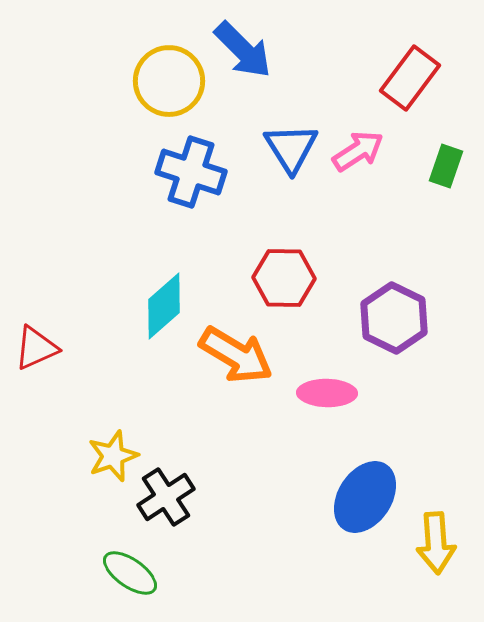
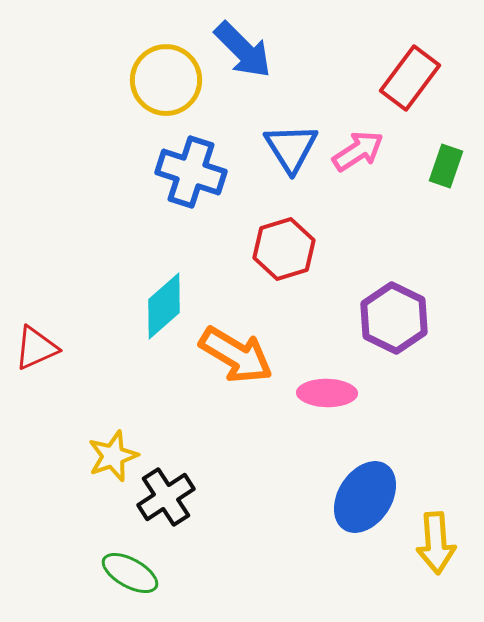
yellow circle: moved 3 px left, 1 px up
red hexagon: moved 29 px up; rotated 18 degrees counterclockwise
green ellipse: rotated 6 degrees counterclockwise
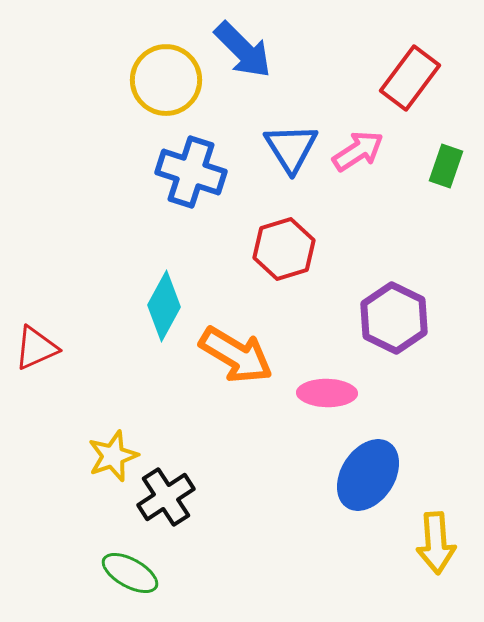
cyan diamond: rotated 20 degrees counterclockwise
blue ellipse: moved 3 px right, 22 px up
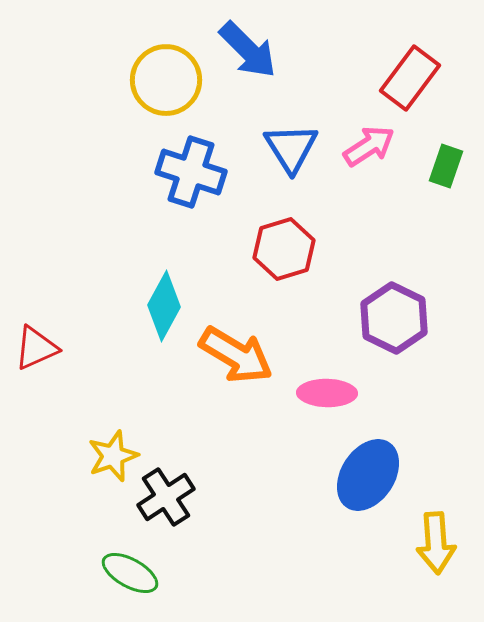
blue arrow: moved 5 px right
pink arrow: moved 11 px right, 5 px up
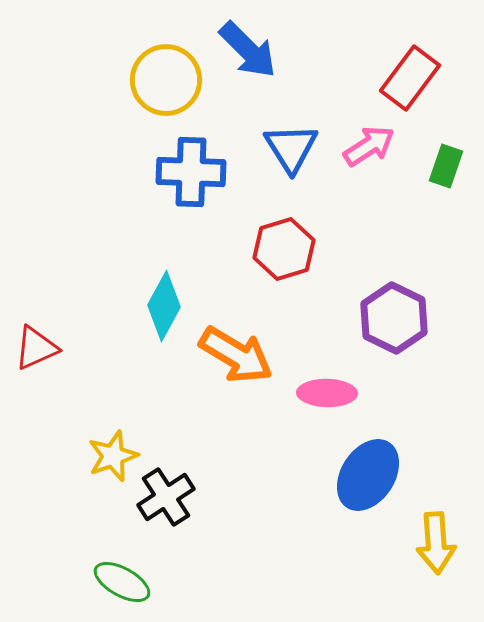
blue cross: rotated 16 degrees counterclockwise
green ellipse: moved 8 px left, 9 px down
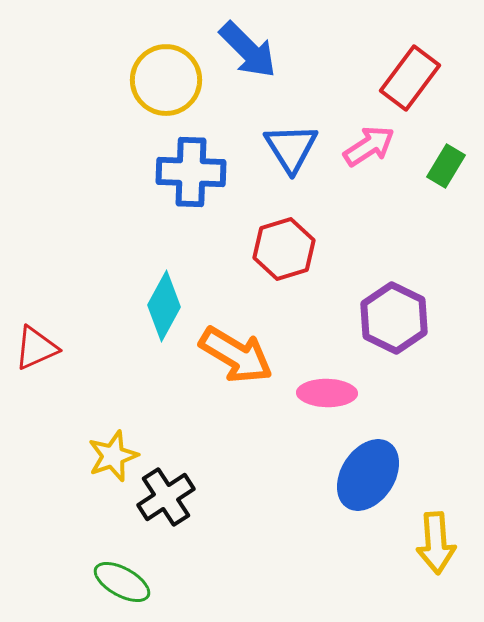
green rectangle: rotated 12 degrees clockwise
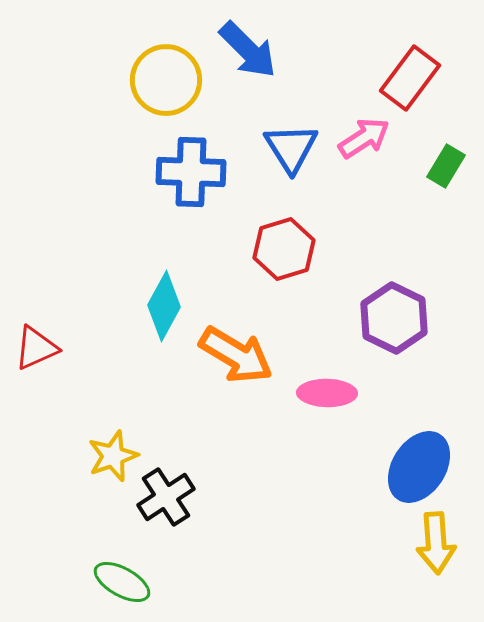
pink arrow: moved 5 px left, 8 px up
blue ellipse: moved 51 px right, 8 px up
